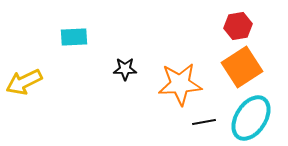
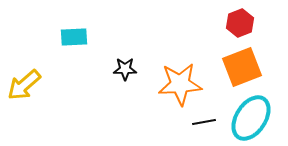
red hexagon: moved 2 px right, 3 px up; rotated 12 degrees counterclockwise
orange square: rotated 12 degrees clockwise
yellow arrow: moved 3 px down; rotated 15 degrees counterclockwise
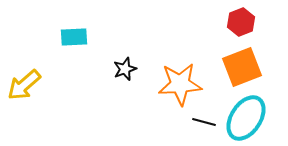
red hexagon: moved 1 px right, 1 px up
black star: rotated 20 degrees counterclockwise
cyan ellipse: moved 5 px left
black line: rotated 25 degrees clockwise
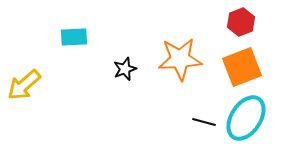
orange star: moved 25 px up
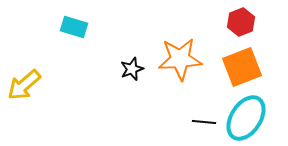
cyan rectangle: moved 10 px up; rotated 20 degrees clockwise
black star: moved 7 px right
black line: rotated 10 degrees counterclockwise
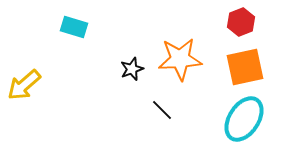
orange square: moved 3 px right; rotated 9 degrees clockwise
cyan ellipse: moved 2 px left, 1 px down
black line: moved 42 px left, 12 px up; rotated 40 degrees clockwise
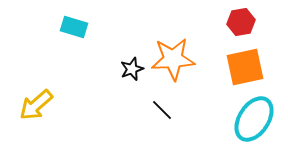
red hexagon: rotated 12 degrees clockwise
orange star: moved 7 px left
yellow arrow: moved 12 px right, 20 px down
cyan ellipse: moved 10 px right
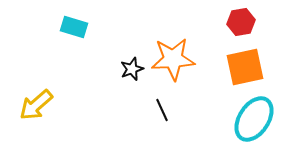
black line: rotated 20 degrees clockwise
